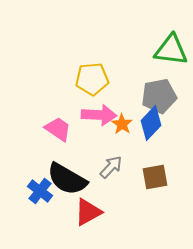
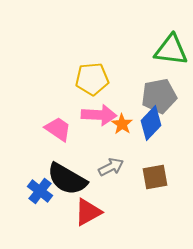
gray arrow: rotated 20 degrees clockwise
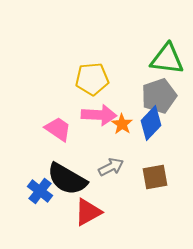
green triangle: moved 4 px left, 9 px down
gray pentagon: rotated 8 degrees counterclockwise
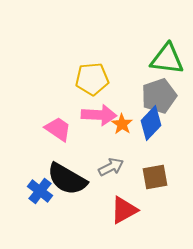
red triangle: moved 36 px right, 2 px up
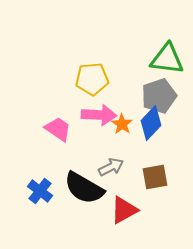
black semicircle: moved 17 px right, 9 px down
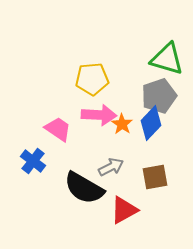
green triangle: rotated 9 degrees clockwise
blue cross: moved 7 px left, 30 px up
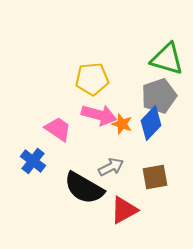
pink arrow: rotated 12 degrees clockwise
orange star: rotated 15 degrees counterclockwise
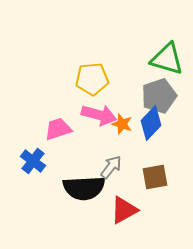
pink trapezoid: rotated 52 degrees counterclockwise
gray arrow: rotated 25 degrees counterclockwise
black semicircle: rotated 33 degrees counterclockwise
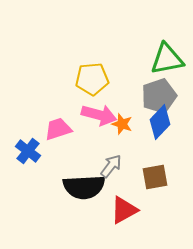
green triangle: rotated 27 degrees counterclockwise
blue diamond: moved 9 px right, 1 px up
blue cross: moved 5 px left, 10 px up
gray arrow: moved 1 px up
black semicircle: moved 1 px up
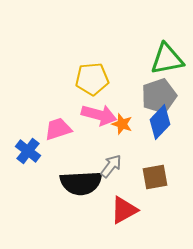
black semicircle: moved 3 px left, 4 px up
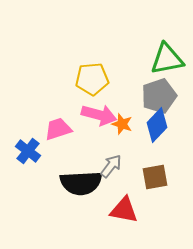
blue diamond: moved 3 px left, 3 px down
red triangle: rotated 40 degrees clockwise
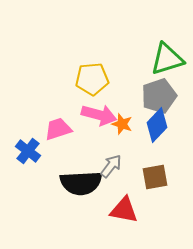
green triangle: rotated 6 degrees counterclockwise
